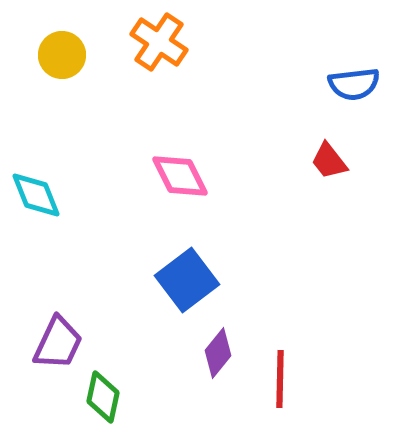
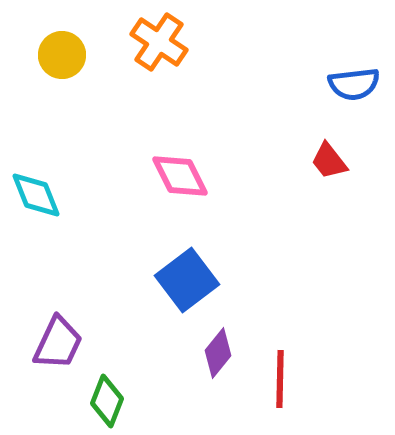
green diamond: moved 4 px right, 4 px down; rotated 9 degrees clockwise
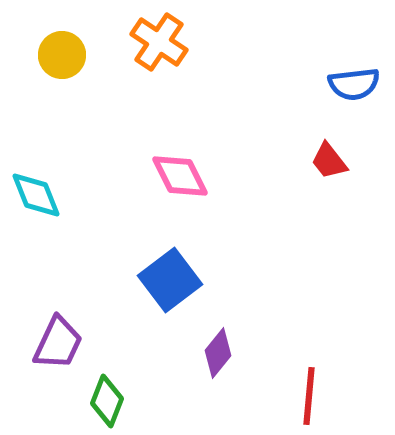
blue square: moved 17 px left
red line: moved 29 px right, 17 px down; rotated 4 degrees clockwise
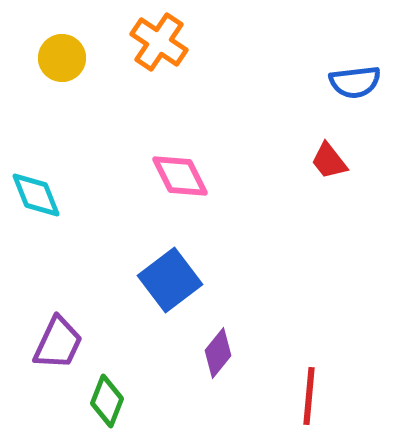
yellow circle: moved 3 px down
blue semicircle: moved 1 px right, 2 px up
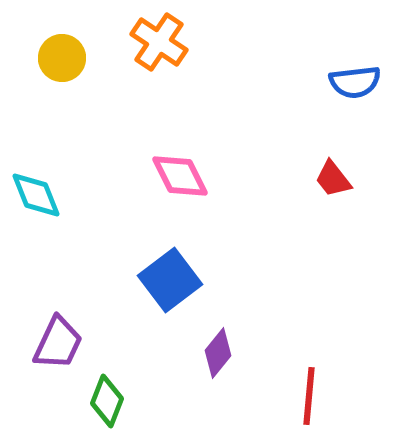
red trapezoid: moved 4 px right, 18 px down
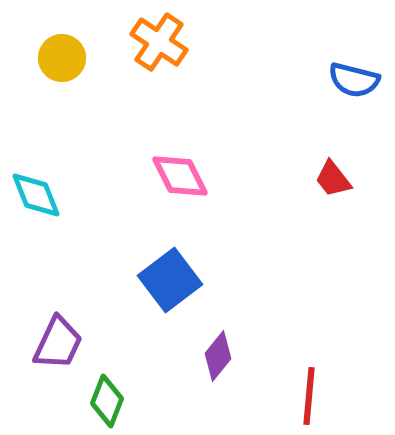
blue semicircle: moved 1 px left, 2 px up; rotated 21 degrees clockwise
purple diamond: moved 3 px down
